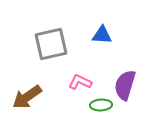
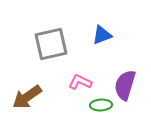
blue triangle: rotated 25 degrees counterclockwise
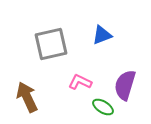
brown arrow: rotated 100 degrees clockwise
green ellipse: moved 2 px right, 2 px down; rotated 35 degrees clockwise
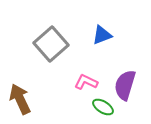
gray square: rotated 28 degrees counterclockwise
pink L-shape: moved 6 px right
brown arrow: moved 7 px left, 2 px down
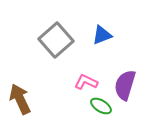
gray square: moved 5 px right, 4 px up
green ellipse: moved 2 px left, 1 px up
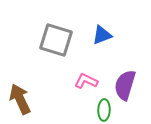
gray square: rotated 32 degrees counterclockwise
pink L-shape: moved 1 px up
green ellipse: moved 3 px right, 4 px down; rotated 60 degrees clockwise
